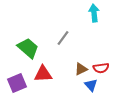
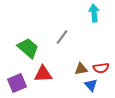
gray line: moved 1 px left, 1 px up
brown triangle: rotated 16 degrees clockwise
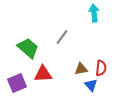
red semicircle: rotated 77 degrees counterclockwise
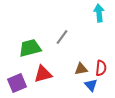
cyan arrow: moved 5 px right
green trapezoid: moved 2 px right; rotated 55 degrees counterclockwise
red triangle: rotated 12 degrees counterclockwise
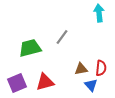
red triangle: moved 2 px right, 8 px down
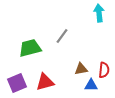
gray line: moved 1 px up
red semicircle: moved 3 px right, 2 px down
blue triangle: rotated 48 degrees counterclockwise
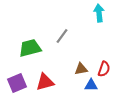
red semicircle: moved 1 px up; rotated 14 degrees clockwise
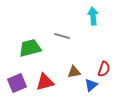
cyan arrow: moved 6 px left, 3 px down
gray line: rotated 70 degrees clockwise
brown triangle: moved 7 px left, 3 px down
blue triangle: rotated 40 degrees counterclockwise
